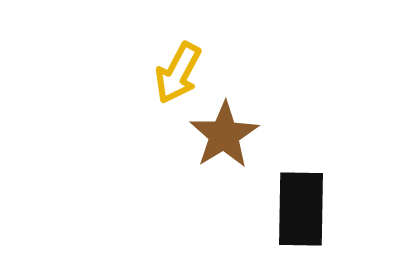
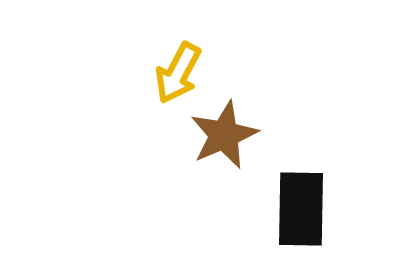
brown star: rotated 8 degrees clockwise
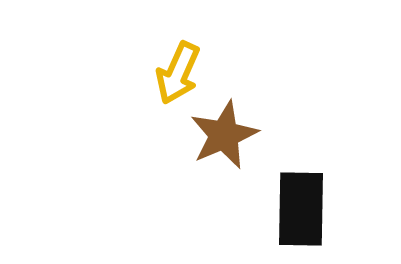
yellow arrow: rotated 4 degrees counterclockwise
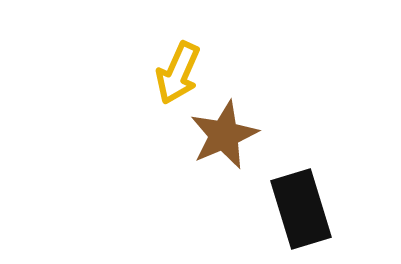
black rectangle: rotated 18 degrees counterclockwise
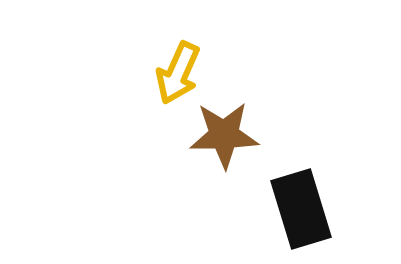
brown star: rotated 22 degrees clockwise
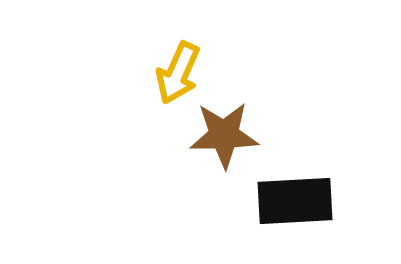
black rectangle: moved 6 px left, 8 px up; rotated 76 degrees counterclockwise
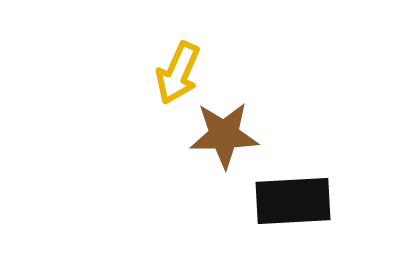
black rectangle: moved 2 px left
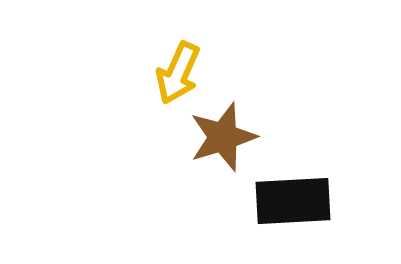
brown star: moved 1 px left, 2 px down; rotated 16 degrees counterclockwise
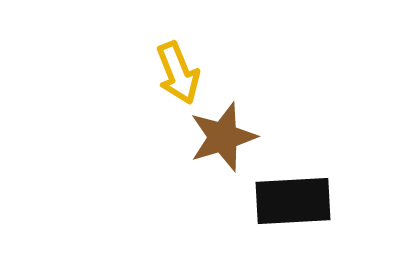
yellow arrow: rotated 46 degrees counterclockwise
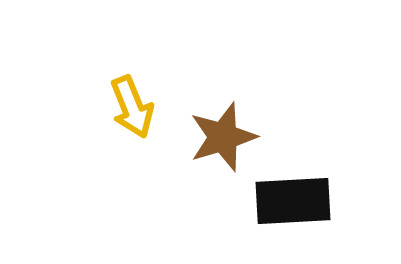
yellow arrow: moved 46 px left, 34 px down
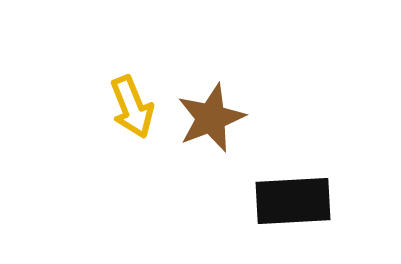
brown star: moved 12 px left, 19 px up; rotated 4 degrees counterclockwise
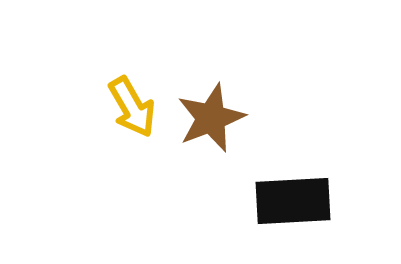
yellow arrow: rotated 8 degrees counterclockwise
